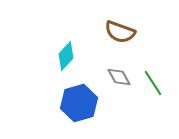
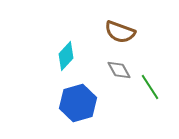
gray diamond: moved 7 px up
green line: moved 3 px left, 4 px down
blue hexagon: moved 1 px left
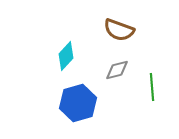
brown semicircle: moved 1 px left, 2 px up
gray diamond: moved 2 px left; rotated 75 degrees counterclockwise
green line: moved 2 px right; rotated 28 degrees clockwise
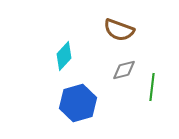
cyan diamond: moved 2 px left
gray diamond: moved 7 px right
green line: rotated 12 degrees clockwise
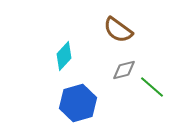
brown semicircle: moved 1 px left; rotated 16 degrees clockwise
green line: rotated 56 degrees counterclockwise
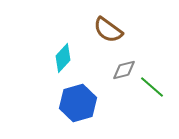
brown semicircle: moved 10 px left
cyan diamond: moved 1 px left, 2 px down
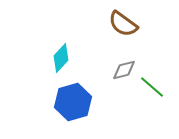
brown semicircle: moved 15 px right, 6 px up
cyan diamond: moved 2 px left
blue hexagon: moved 5 px left, 1 px up
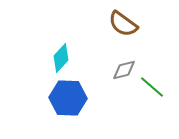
blue hexagon: moved 5 px left, 4 px up; rotated 18 degrees clockwise
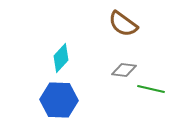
gray diamond: rotated 20 degrees clockwise
green line: moved 1 px left, 2 px down; rotated 28 degrees counterclockwise
blue hexagon: moved 9 px left, 2 px down
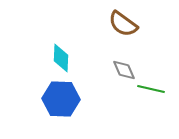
cyan diamond: rotated 40 degrees counterclockwise
gray diamond: rotated 60 degrees clockwise
blue hexagon: moved 2 px right, 1 px up
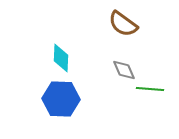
green line: moved 1 px left; rotated 8 degrees counterclockwise
